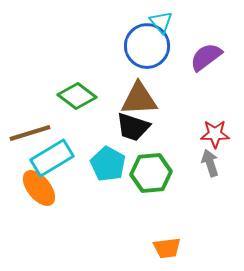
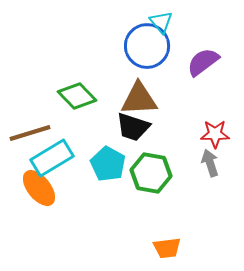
purple semicircle: moved 3 px left, 5 px down
green diamond: rotated 9 degrees clockwise
green hexagon: rotated 15 degrees clockwise
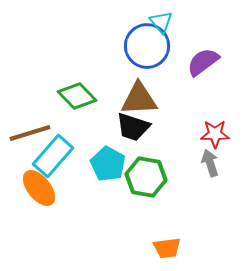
cyan rectangle: moved 1 px right, 2 px up; rotated 18 degrees counterclockwise
green hexagon: moved 5 px left, 4 px down
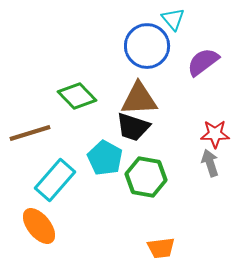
cyan triangle: moved 12 px right, 3 px up
cyan rectangle: moved 2 px right, 24 px down
cyan pentagon: moved 3 px left, 6 px up
orange ellipse: moved 38 px down
orange trapezoid: moved 6 px left
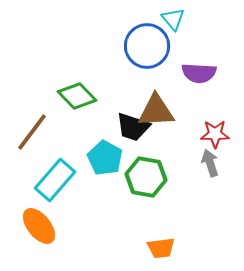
purple semicircle: moved 4 px left, 11 px down; rotated 140 degrees counterclockwise
brown triangle: moved 17 px right, 12 px down
brown line: moved 2 px right, 1 px up; rotated 36 degrees counterclockwise
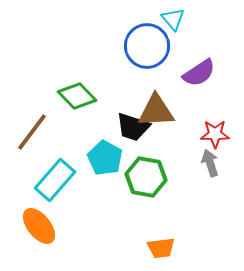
purple semicircle: rotated 36 degrees counterclockwise
